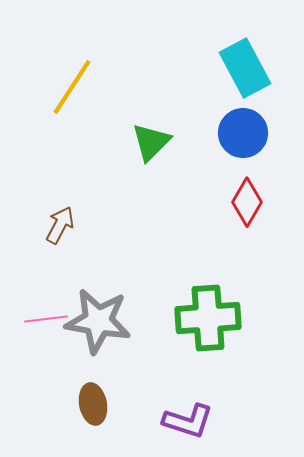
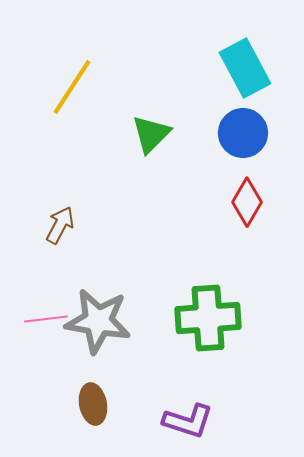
green triangle: moved 8 px up
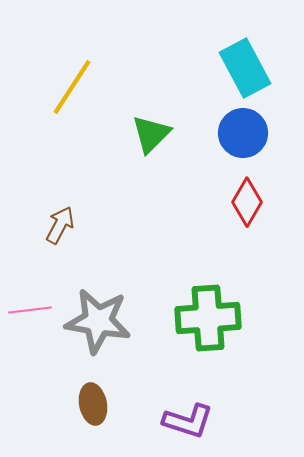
pink line: moved 16 px left, 9 px up
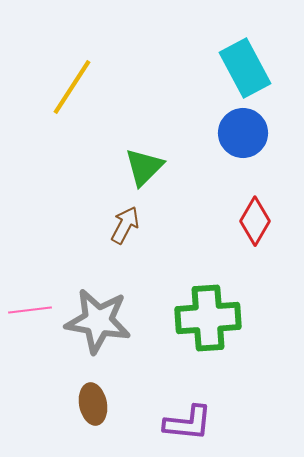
green triangle: moved 7 px left, 33 px down
red diamond: moved 8 px right, 19 px down
brown arrow: moved 65 px right
purple L-shape: moved 2 px down; rotated 12 degrees counterclockwise
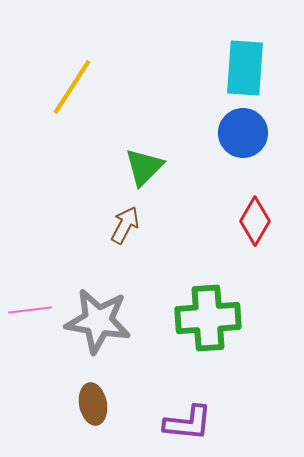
cyan rectangle: rotated 32 degrees clockwise
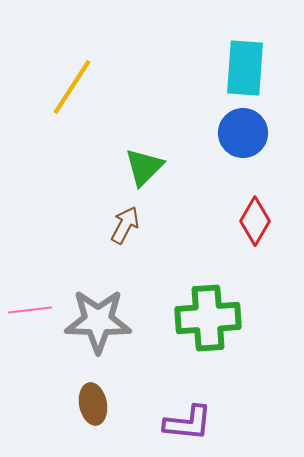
gray star: rotated 8 degrees counterclockwise
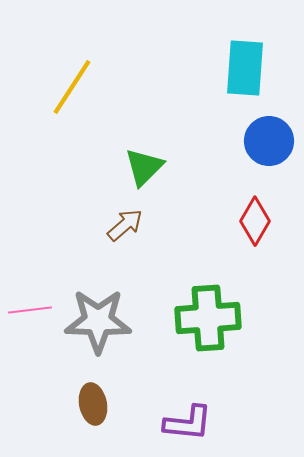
blue circle: moved 26 px right, 8 px down
brown arrow: rotated 21 degrees clockwise
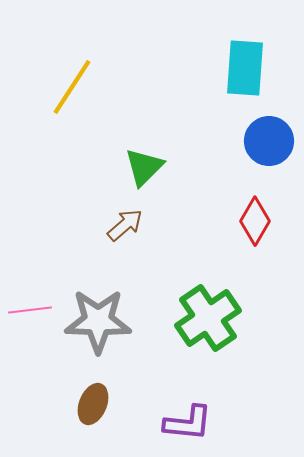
green cross: rotated 30 degrees counterclockwise
brown ellipse: rotated 33 degrees clockwise
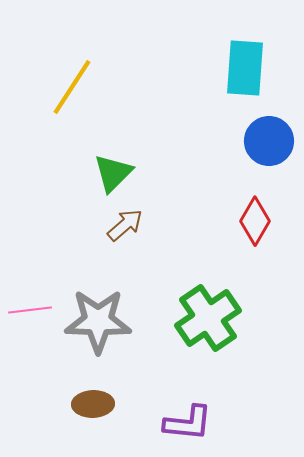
green triangle: moved 31 px left, 6 px down
brown ellipse: rotated 66 degrees clockwise
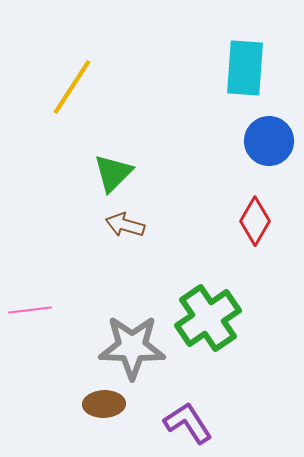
brown arrow: rotated 123 degrees counterclockwise
gray star: moved 34 px right, 26 px down
brown ellipse: moved 11 px right
purple L-shape: rotated 129 degrees counterclockwise
